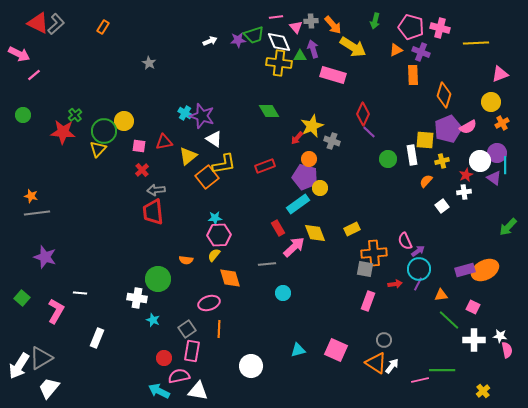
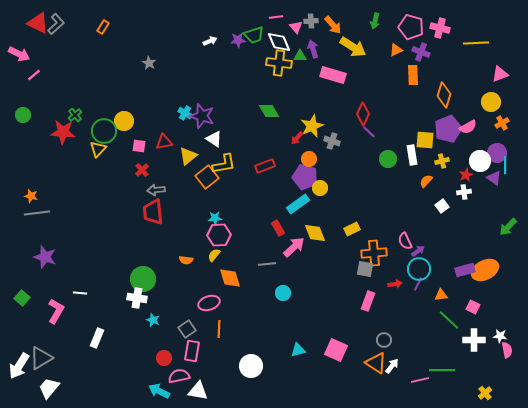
green circle at (158, 279): moved 15 px left
yellow cross at (483, 391): moved 2 px right, 2 px down
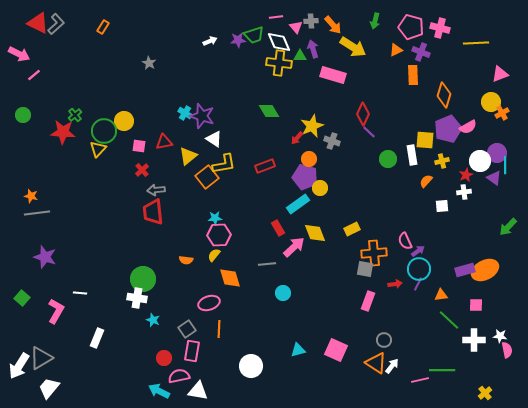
orange cross at (502, 123): moved 10 px up
white square at (442, 206): rotated 32 degrees clockwise
pink square at (473, 307): moved 3 px right, 2 px up; rotated 24 degrees counterclockwise
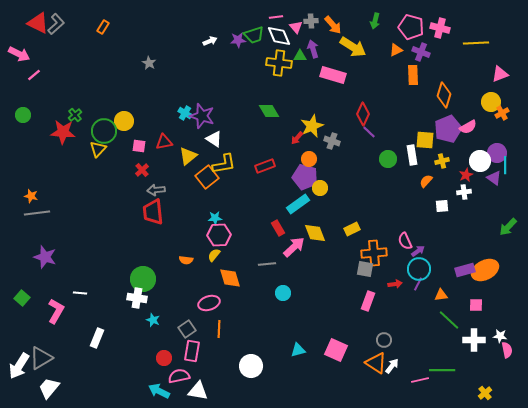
white diamond at (279, 42): moved 6 px up
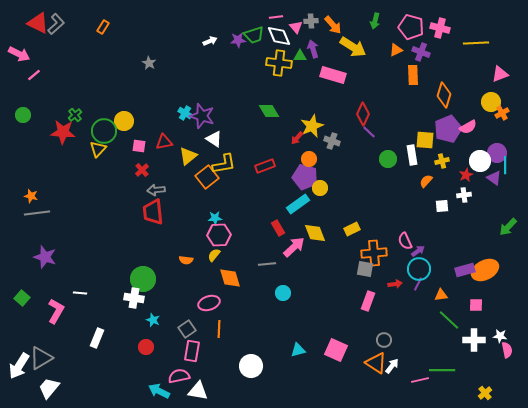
white cross at (464, 192): moved 3 px down
white cross at (137, 298): moved 3 px left
red circle at (164, 358): moved 18 px left, 11 px up
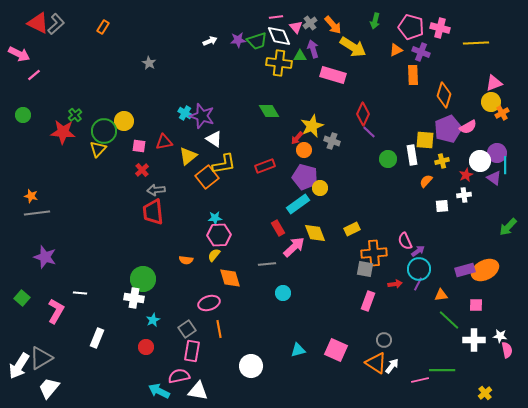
gray cross at (311, 21): moved 1 px left, 2 px down; rotated 32 degrees counterclockwise
green trapezoid at (254, 35): moved 3 px right, 6 px down
pink triangle at (500, 74): moved 6 px left, 9 px down
orange circle at (309, 159): moved 5 px left, 9 px up
cyan star at (153, 320): rotated 24 degrees clockwise
orange line at (219, 329): rotated 12 degrees counterclockwise
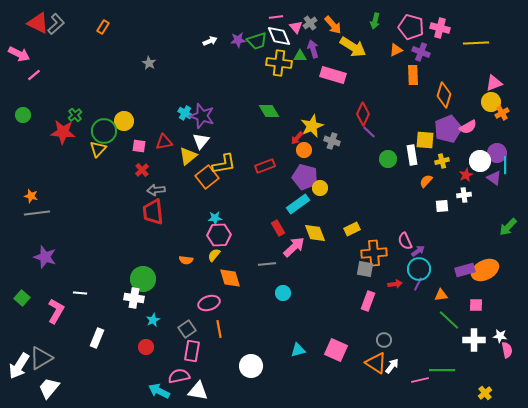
white triangle at (214, 139): moved 13 px left, 2 px down; rotated 36 degrees clockwise
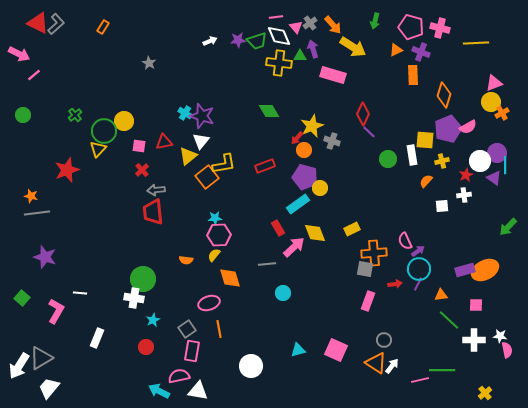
red star at (63, 132): moved 4 px right, 38 px down; rotated 25 degrees counterclockwise
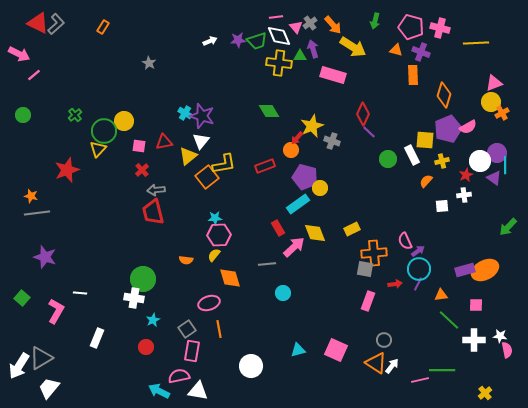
orange triangle at (396, 50): rotated 40 degrees clockwise
orange circle at (304, 150): moved 13 px left
white rectangle at (412, 155): rotated 18 degrees counterclockwise
red trapezoid at (153, 212): rotated 8 degrees counterclockwise
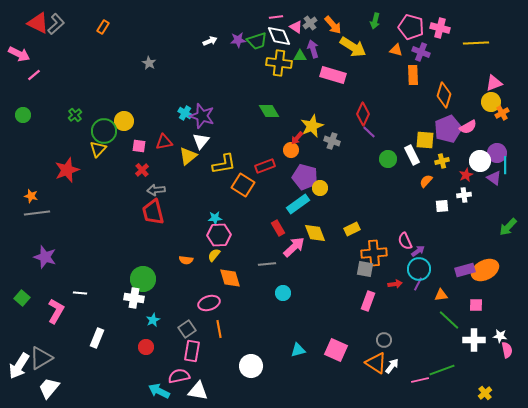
pink triangle at (296, 27): rotated 16 degrees counterclockwise
orange square at (207, 177): moved 36 px right, 8 px down; rotated 20 degrees counterclockwise
green line at (442, 370): rotated 20 degrees counterclockwise
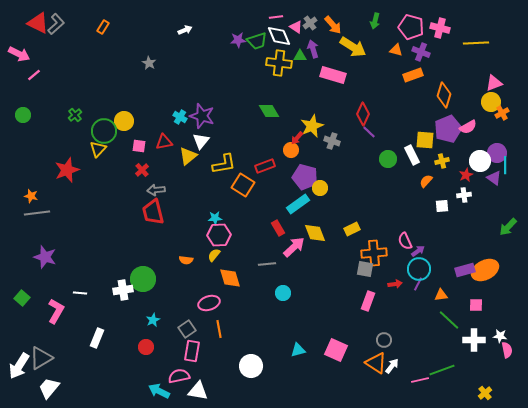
white arrow at (210, 41): moved 25 px left, 11 px up
orange rectangle at (413, 75): rotated 72 degrees clockwise
cyan cross at (185, 113): moved 5 px left, 4 px down
white cross at (134, 298): moved 11 px left, 8 px up; rotated 18 degrees counterclockwise
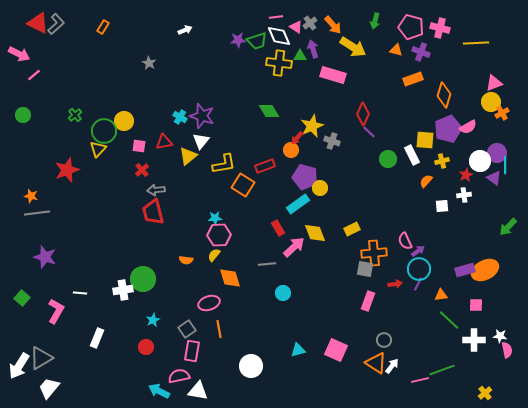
orange rectangle at (413, 75): moved 4 px down
